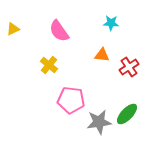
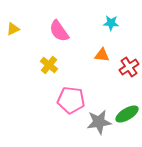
green ellipse: rotated 15 degrees clockwise
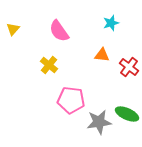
cyan star: rotated 21 degrees counterclockwise
yellow triangle: rotated 24 degrees counterclockwise
red cross: rotated 18 degrees counterclockwise
green ellipse: rotated 55 degrees clockwise
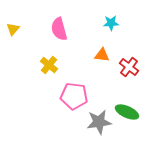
cyan star: rotated 14 degrees clockwise
pink semicircle: moved 2 px up; rotated 20 degrees clockwise
pink pentagon: moved 3 px right, 4 px up
green ellipse: moved 2 px up
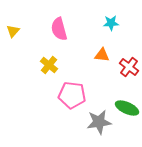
yellow triangle: moved 2 px down
pink pentagon: moved 2 px left, 1 px up
green ellipse: moved 4 px up
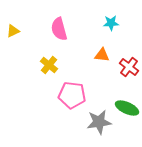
yellow triangle: rotated 24 degrees clockwise
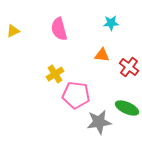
yellow cross: moved 6 px right, 9 px down; rotated 18 degrees clockwise
pink pentagon: moved 4 px right
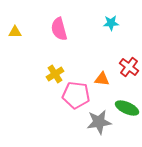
yellow triangle: moved 2 px right, 1 px down; rotated 24 degrees clockwise
orange triangle: moved 24 px down
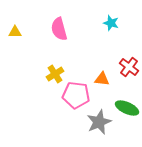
cyan star: rotated 21 degrees clockwise
gray star: rotated 15 degrees counterclockwise
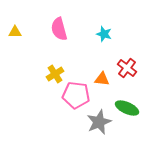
cyan star: moved 7 px left, 11 px down
red cross: moved 2 px left, 1 px down
